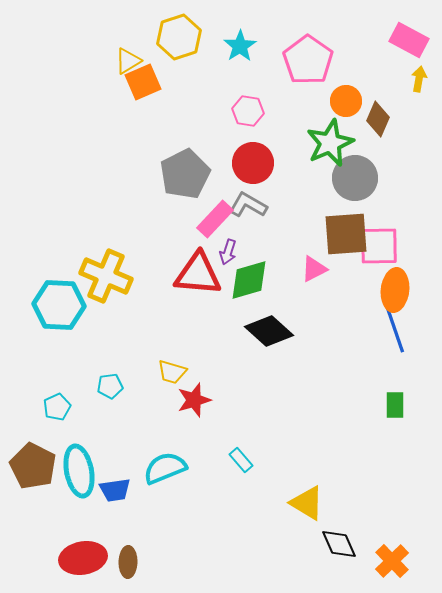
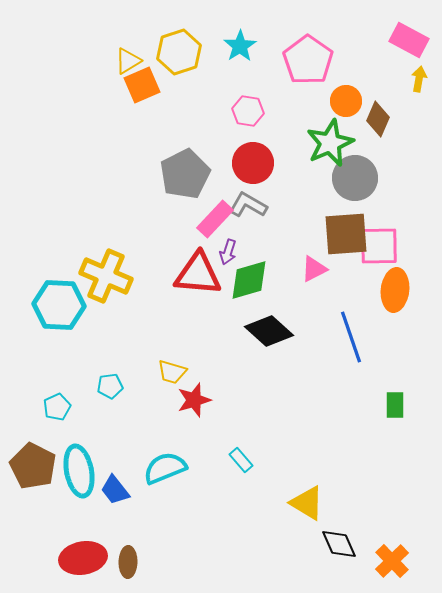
yellow hexagon at (179, 37): moved 15 px down
orange square at (143, 82): moved 1 px left, 3 px down
blue line at (394, 327): moved 43 px left, 10 px down
blue trapezoid at (115, 490): rotated 60 degrees clockwise
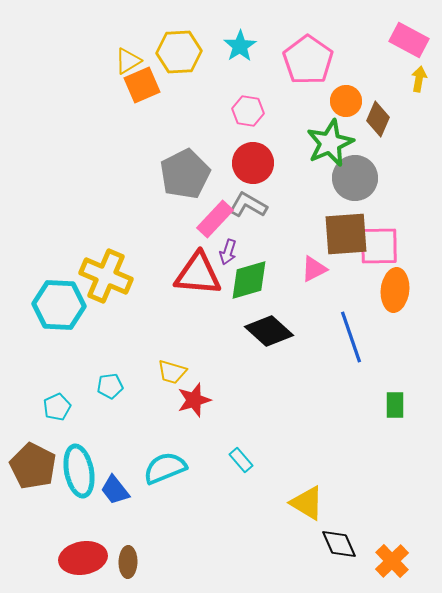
yellow hexagon at (179, 52): rotated 15 degrees clockwise
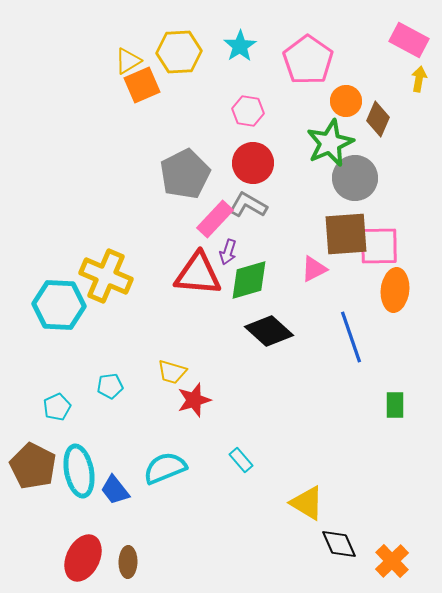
red ellipse at (83, 558): rotated 54 degrees counterclockwise
